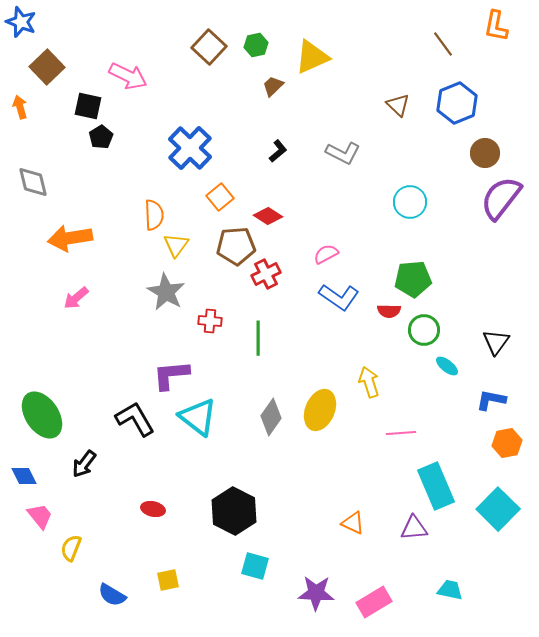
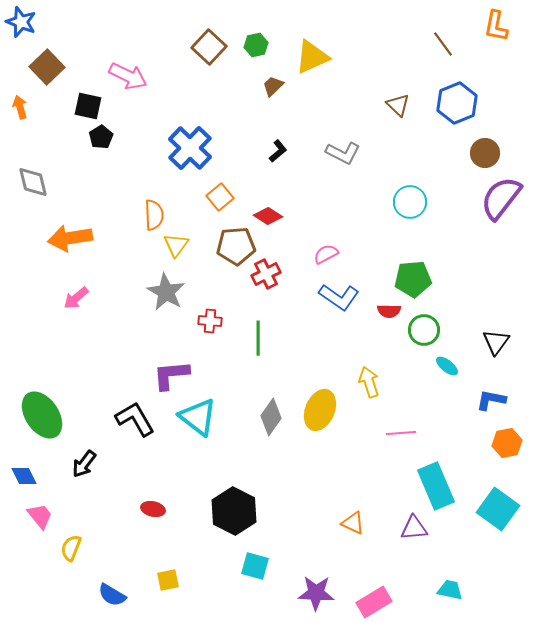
cyan square at (498, 509): rotated 9 degrees counterclockwise
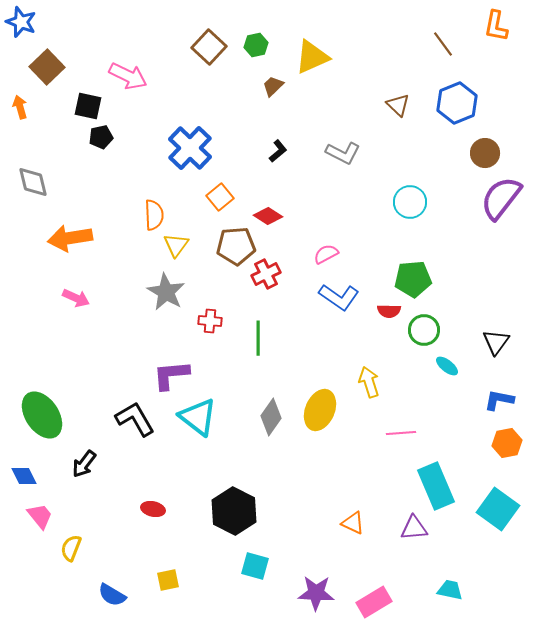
black pentagon at (101, 137): rotated 20 degrees clockwise
pink arrow at (76, 298): rotated 116 degrees counterclockwise
blue L-shape at (491, 400): moved 8 px right
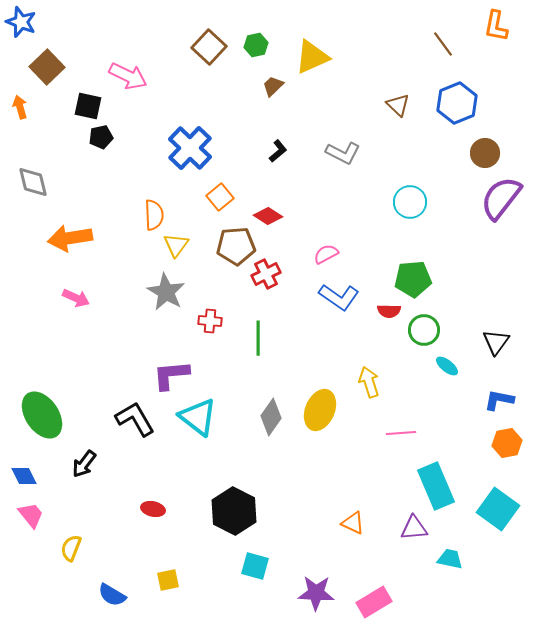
pink trapezoid at (40, 516): moved 9 px left, 1 px up
cyan trapezoid at (450, 590): moved 31 px up
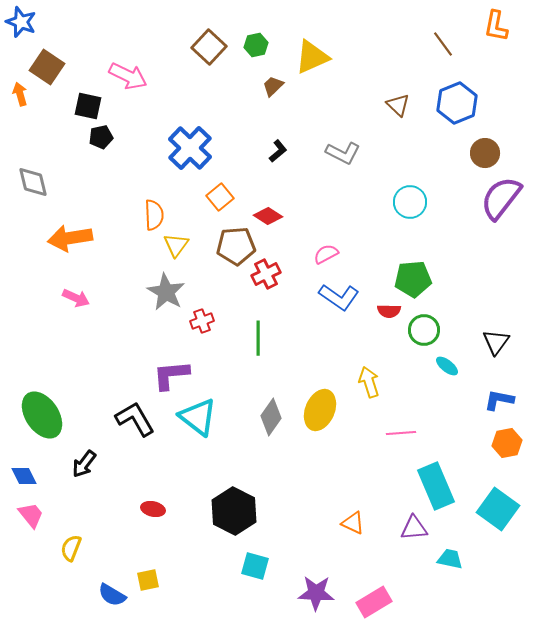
brown square at (47, 67): rotated 12 degrees counterclockwise
orange arrow at (20, 107): moved 13 px up
red cross at (210, 321): moved 8 px left; rotated 25 degrees counterclockwise
yellow square at (168, 580): moved 20 px left
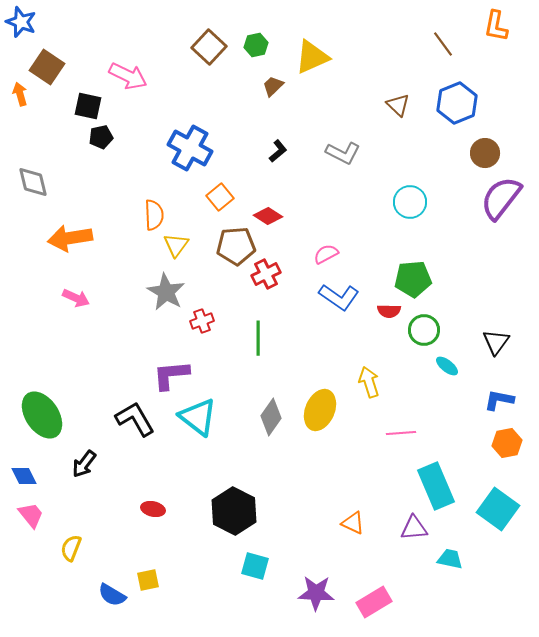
blue cross at (190, 148): rotated 15 degrees counterclockwise
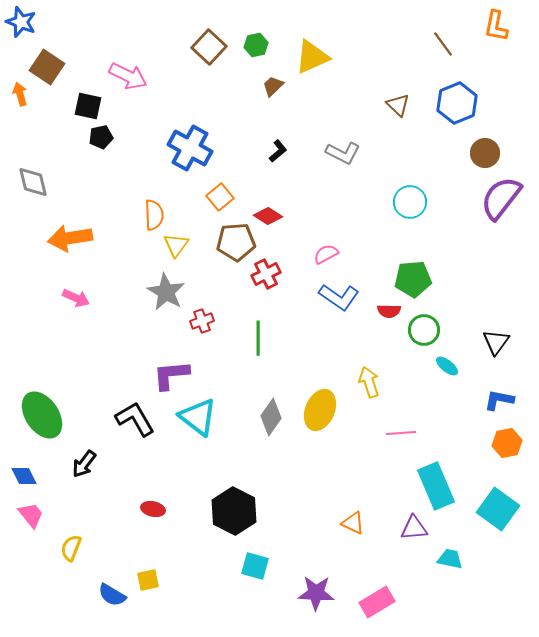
brown pentagon at (236, 246): moved 4 px up
pink rectangle at (374, 602): moved 3 px right
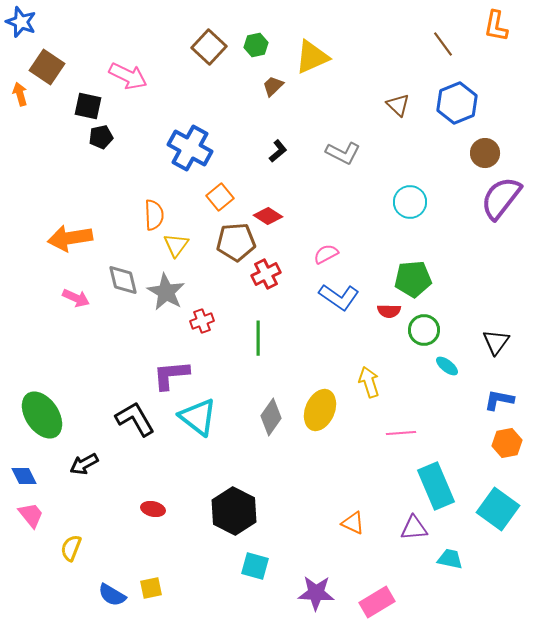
gray diamond at (33, 182): moved 90 px right, 98 px down
black arrow at (84, 464): rotated 24 degrees clockwise
yellow square at (148, 580): moved 3 px right, 8 px down
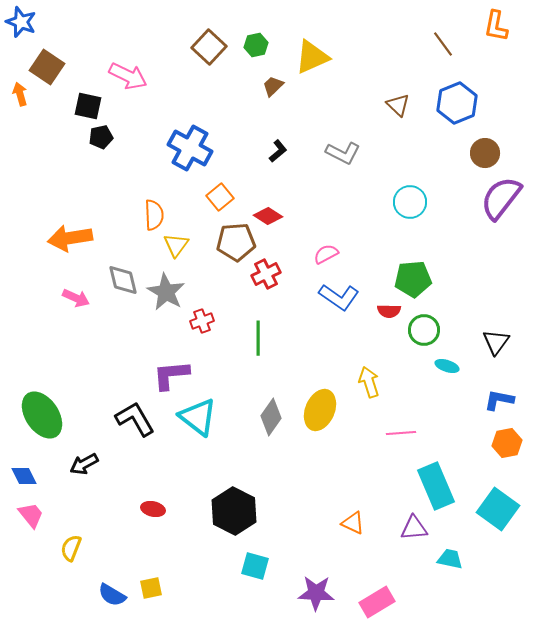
cyan ellipse at (447, 366): rotated 20 degrees counterclockwise
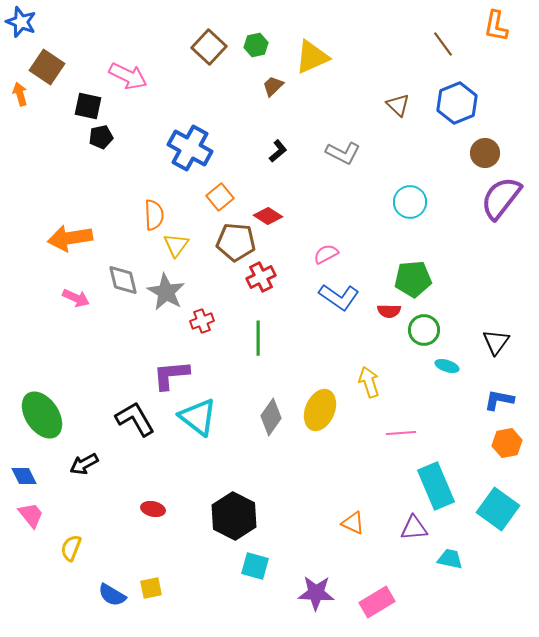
brown pentagon at (236, 242): rotated 9 degrees clockwise
red cross at (266, 274): moved 5 px left, 3 px down
black hexagon at (234, 511): moved 5 px down
